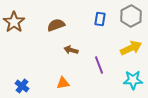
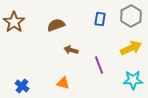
orange triangle: rotated 24 degrees clockwise
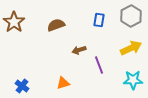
blue rectangle: moved 1 px left, 1 px down
brown arrow: moved 8 px right; rotated 32 degrees counterclockwise
orange triangle: rotated 32 degrees counterclockwise
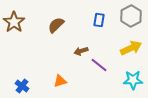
brown semicircle: rotated 24 degrees counterclockwise
brown arrow: moved 2 px right, 1 px down
purple line: rotated 30 degrees counterclockwise
orange triangle: moved 3 px left, 2 px up
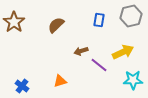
gray hexagon: rotated 15 degrees clockwise
yellow arrow: moved 8 px left, 4 px down
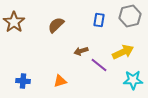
gray hexagon: moved 1 px left
blue cross: moved 1 px right, 5 px up; rotated 32 degrees counterclockwise
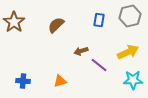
yellow arrow: moved 5 px right
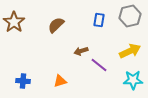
yellow arrow: moved 2 px right, 1 px up
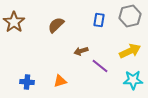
purple line: moved 1 px right, 1 px down
blue cross: moved 4 px right, 1 px down
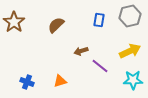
blue cross: rotated 16 degrees clockwise
